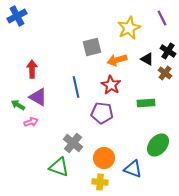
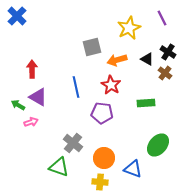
blue cross: rotated 18 degrees counterclockwise
black cross: moved 1 px down
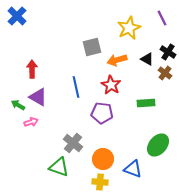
orange circle: moved 1 px left, 1 px down
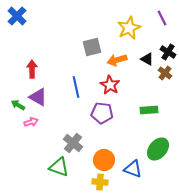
red star: moved 1 px left
green rectangle: moved 3 px right, 7 px down
green ellipse: moved 4 px down
orange circle: moved 1 px right, 1 px down
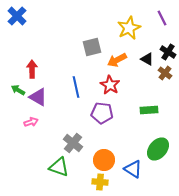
orange arrow: rotated 12 degrees counterclockwise
green arrow: moved 15 px up
blue triangle: rotated 12 degrees clockwise
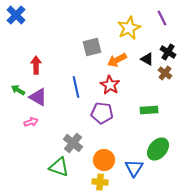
blue cross: moved 1 px left, 1 px up
red arrow: moved 4 px right, 4 px up
blue triangle: moved 1 px right, 1 px up; rotated 30 degrees clockwise
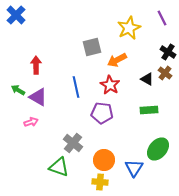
black triangle: moved 20 px down
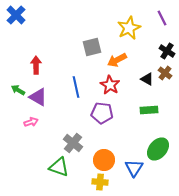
black cross: moved 1 px left, 1 px up
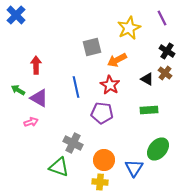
purple triangle: moved 1 px right, 1 px down
gray cross: rotated 12 degrees counterclockwise
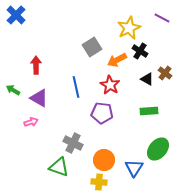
purple line: rotated 35 degrees counterclockwise
gray square: rotated 18 degrees counterclockwise
black cross: moved 27 px left
green arrow: moved 5 px left
green rectangle: moved 1 px down
yellow cross: moved 1 px left
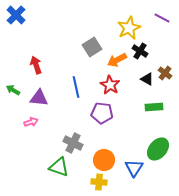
red arrow: rotated 18 degrees counterclockwise
purple triangle: rotated 24 degrees counterclockwise
green rectangle: moved 5 px right, 4 px up
